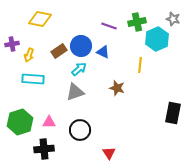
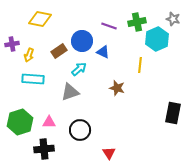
blue circle: moved 1 px right, 5 px up
gray triangle: moved 5 px left
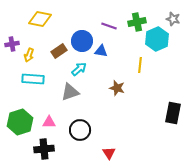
blue triangle: moved 2 px left, 1 px up; rotated 16 degrees counterclockwise
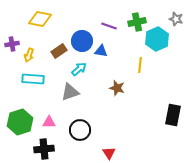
gray star: moved 3 px right
black rectangle: moved 2 px down
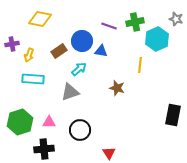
green cross: moved 2 px left
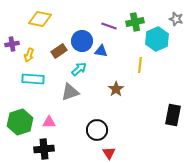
brown star: moved 1 px left, 1 px down; rotated 21 degrees clockwise
black circle: moved 17 px right
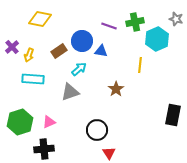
purple cross: moved 3 px down; rotated 32 degrees counterclockwise
pink triangle: rotated 24 degrees counterclockwise
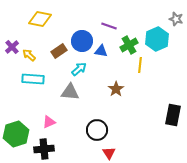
green cross: moved 6 px left, 23 px down; rotated 18 degrees counterclockwise
yellow arrow: rotated 112 degrees clockwise
gray triangle: rotated 24 degrees clockwise
green hexagon: moved 4 px left, 12 px down
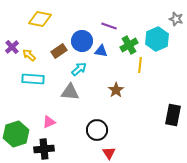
brown star: moved 1 px down
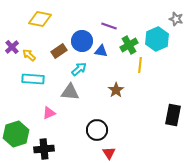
pink triangle: moved 9 px up
